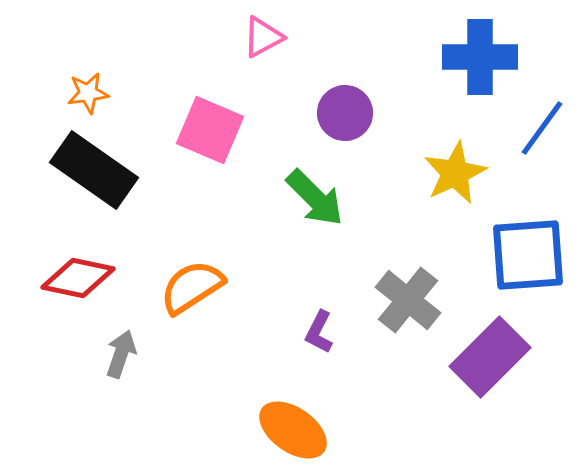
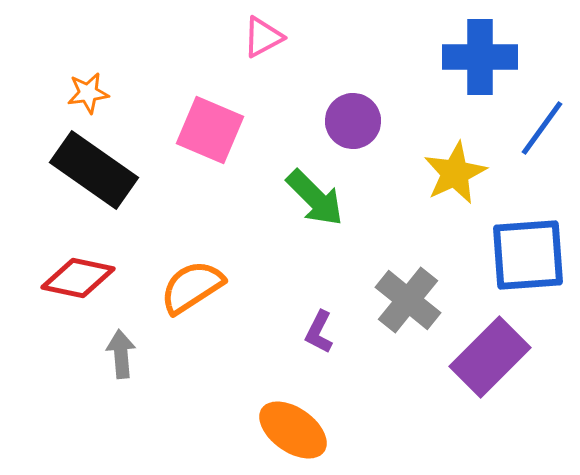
purple circle: moved 8 px right, 8 px down
gray arrow: rotated 24 degrees counterclockwise
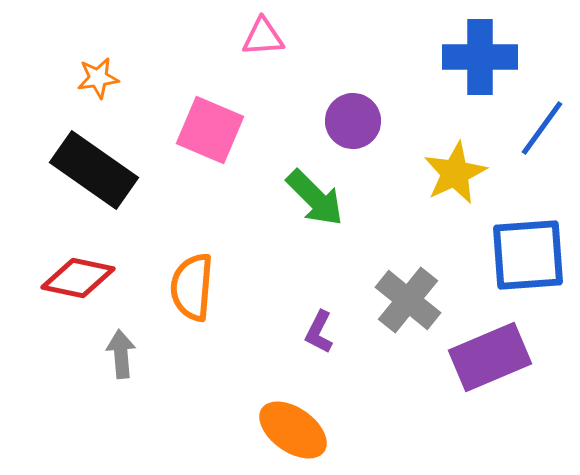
pink triangle: rotated 24 degrees clockwise
orange star: moved 10 px right, 15 px up
orange semicircle: rotated 52 degrees counterclockwise
purple rectangle: rotated 22 degrees clockwise
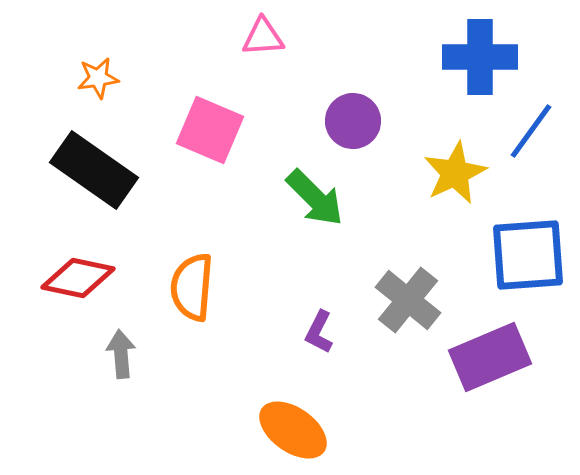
blue line: moved 11 px left, 3 px down
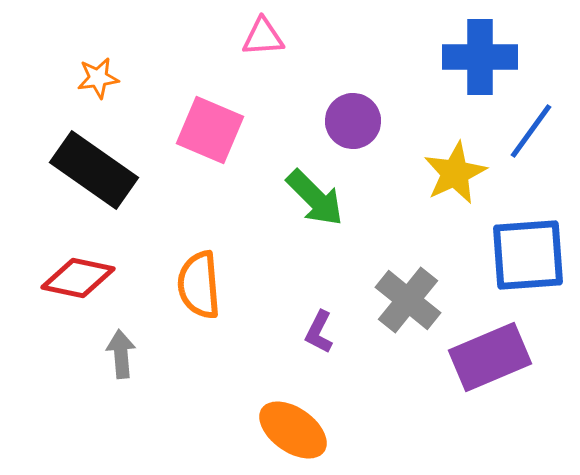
orange semicircle: moved 7 px right, 2 px up; rotated 10 degrees counterclockwise
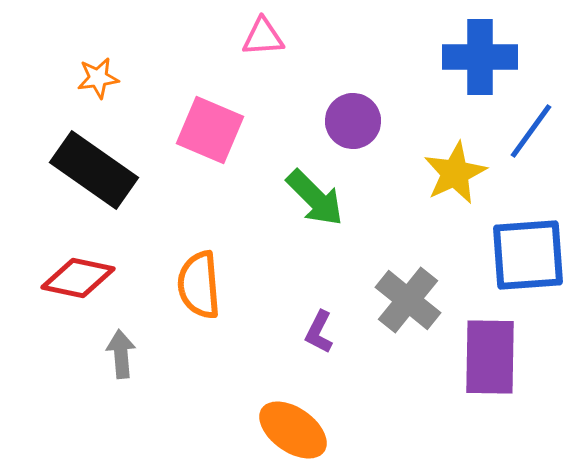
purple rectangle: rotated 66 degrees counterclockwise
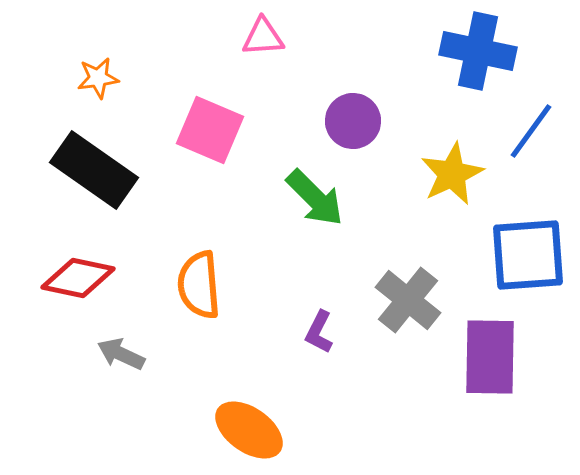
blue cross: moved 2 px left, 6 px up; rotated 12 degrees clockwise
yellow star: moved 3 px left, 1 px down
gray arrow: rotated 60 degrees counterclockwise
orange ellipse: moved 44 px left
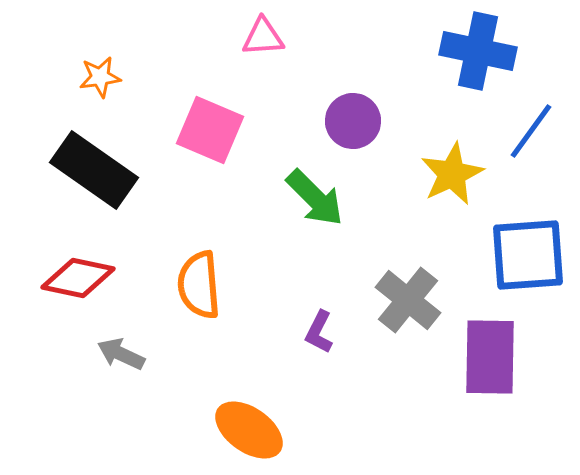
orange star: moved 2 px right, 1 px up
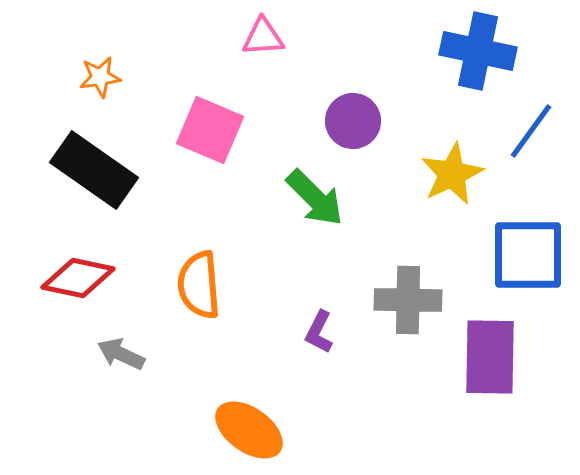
blue square: rotated 4 degrees clockwise
gray cross: rotated 38 degrees counterclockwise
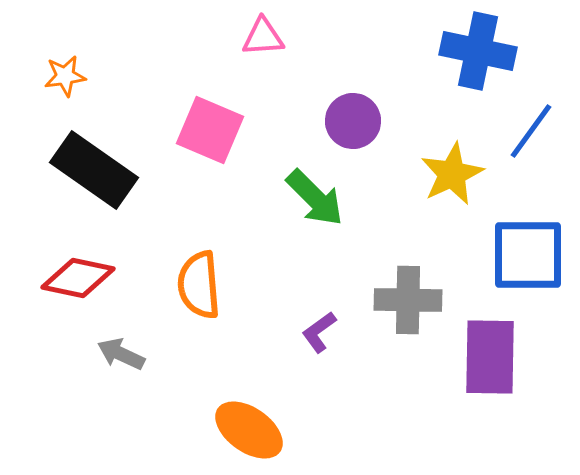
orange star: moved 35 px left, 1 px up
purple L-shape: rotated 27 degrees clockwise
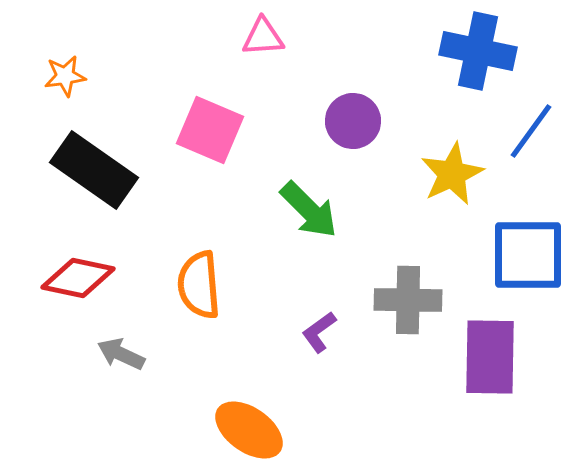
green arrow: moved 6 px left, 12 px down
